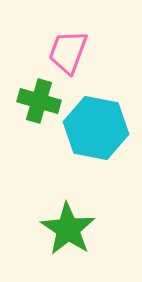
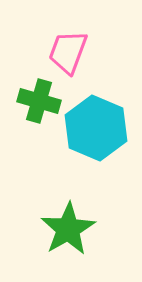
cyan hexagon: rotated 12 degrees clockwise
green star: rotated 8 degrees clockwise
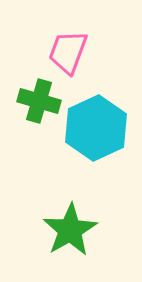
cyan hexagon: rotated 12 degrees clockwise
green star: moved 2 px right, 1 px down
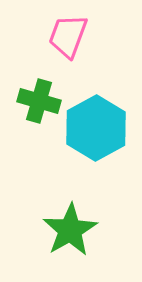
pink trapezoid: moved 16 px up
cyan hexagon: rotated 4 degrees counterclockwise
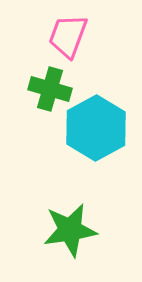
green cross: moved 11 px right, 12 px up
green star: rotated 22 degrees clockwise
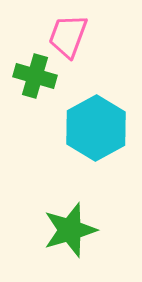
green cross: moved 15 px left, 13 px up
green star: rotated 8 degrees counterclockwise
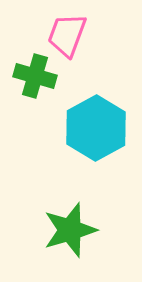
pink trapezoid: moved 1 px left, 1 px up
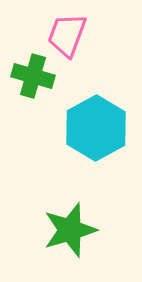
green cross: moved 2 px left
